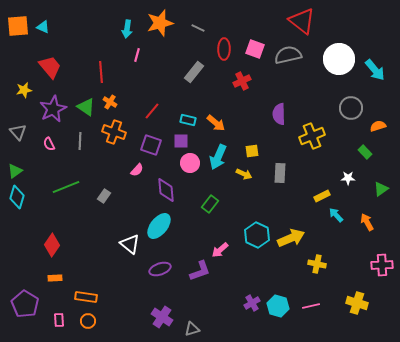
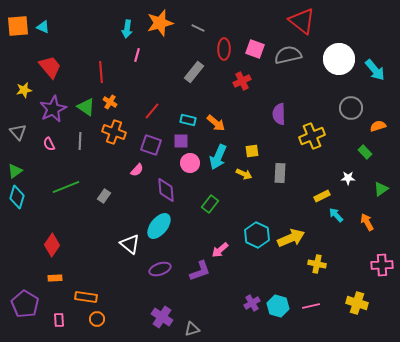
orange circle at (88, 321): moved 9 px right, 2 px up
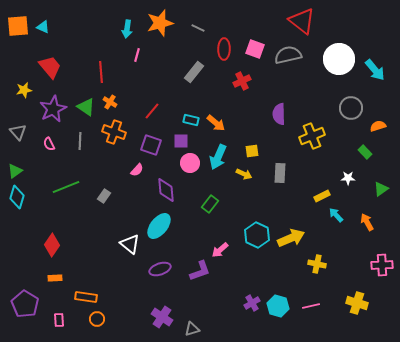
cyan rectangle at (188, 120): moved 3 px right
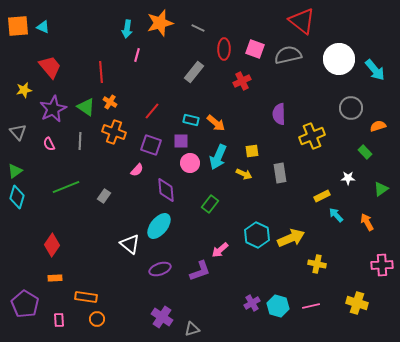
gray rectangle at (280, 173): rotated 12 degrees counterclockwise
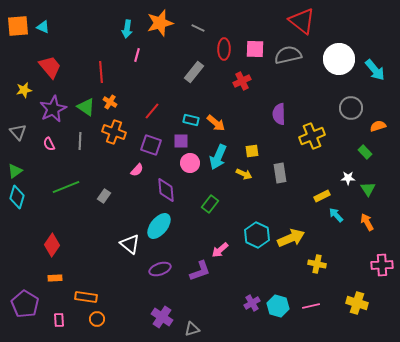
pink square at (255, 49): rotated 18 degrees counterclockwise
green triangle at (381, 189): moved 13 px left; rotated 28 degrees counterclockwise
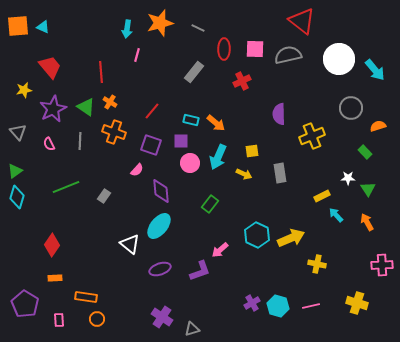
purple diamond at (166, 190): moved 5 px left, 1 px down
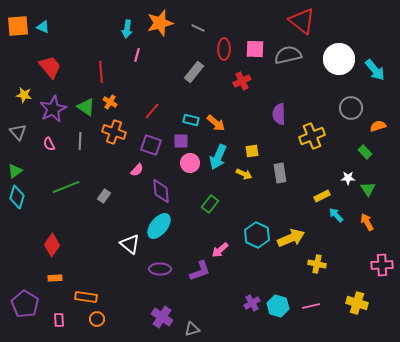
yellow star at (24, 90): moved 5 px down; rotated 21 degrees clockwise
purple ellipse at (160, 269): rotated 20 degrees clockwise
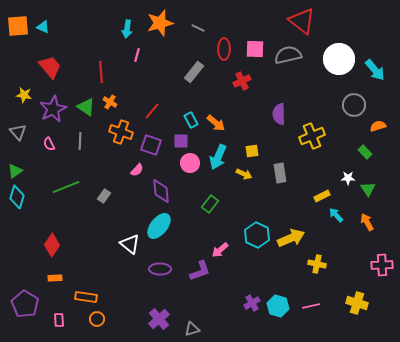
gray circle at (351, 108): moved 3 px right, 3 px up
cyan rectangle at (191, 120): rotated 49 degrees clockwise
orange cross at (114, 132): moved 7 px right
purple cross at (162, 317): moved 3 px left, 2 px down; rotated 15 degrees clockwise
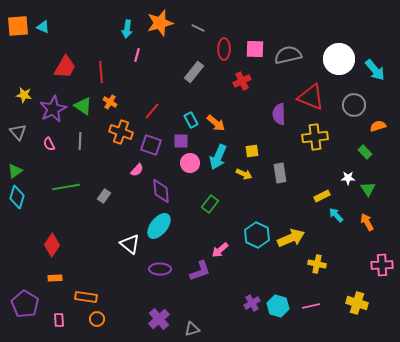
red triangle at (302, 21): moved 9 px right, 76 px down; rotated 16 degrees counterclockwise
red trapezoid at (50, 67): moved 15 px right; rotated 70 degrees clockwise
green triangle at (86, 107): moved 3 px left, 1 px up
yellow cross at (312, 136): moved 3 px right, 1 px down; rotated 15 degrees clockwise
green line at (66, 187): rotated 12 degrees clockwise
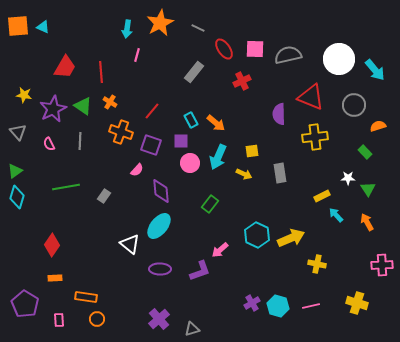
orange star at (160, 23): rotated 12 degrees counterclockwise
red ellipse at (224, 49): rotated 35 degrees counterclockwise
